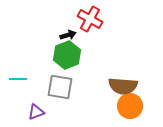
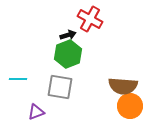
green hexagon: moved 1 px right, 1 px up
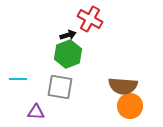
purple triangle: rotated 24 degrees clockwise
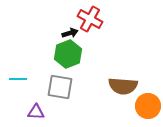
black arrow: moved 2 px right, 2 px up
orange circle: moved 18 px right
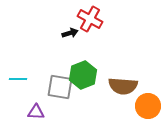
green hexagon: moved 15 px right, 21 px down
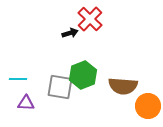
red cross: rotated 15 degrees clockwise
purple triangle: moved 10 px left, 9 px up
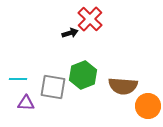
gray square: moved 7 px left
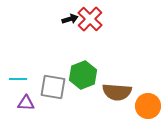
black arrow: moved 14 px up
brown semicircle: moved 6 px left, 6 px down
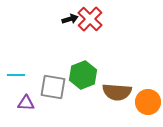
cyan line: moved 2 px left, 4 px up
orange circle: moved 4 px up
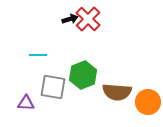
red cross: moved 2 px left
cyan line: moved 22 px right, 20 px up
